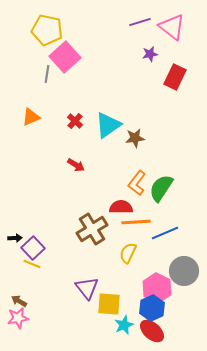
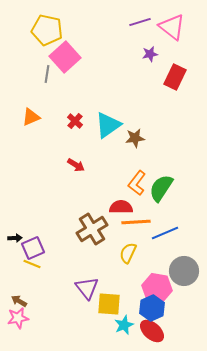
purple square: rotated 20 degrees clockwise
pink hexagon: rotated 16 degrees counterclockwise
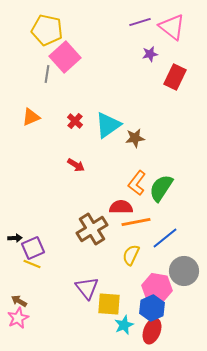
orange line: rotated 8 degrees counterclockwise
blue line: moved 5 px down; rotated 16 degrees counterclockwise
yellow semicircle: moved 3 px right, 2 px down
pink star: rotated 15 degrees counterclockwise
red ellipse: rotated 70 degrees clockwise
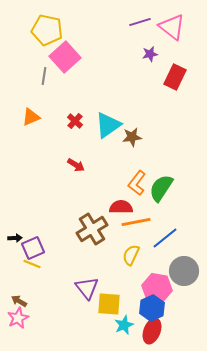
gray line: moved 3 px left, 2 px down
brown star: moved 3 px left, 1 px up
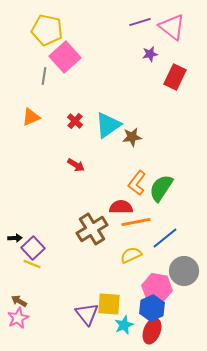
purple square: rotated 20 degrees counterclockwise
yellow semicircle: rotated 40 degrees clockwise
purple triangle: moved 26 px down
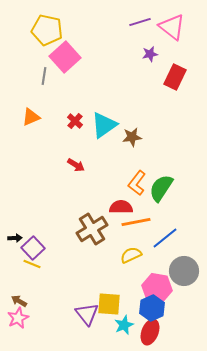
cyan triangle: moved 4 px left
red ellipse: moved 2 px left, 1 px down
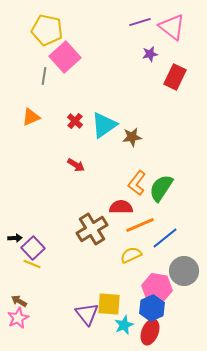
orange line: moved 4 px right, 3 px down; rotated 12 degrees counterclockwise
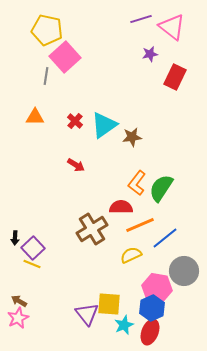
purple line: moved 1 px right, 3 px up
gray line: moved 2 px right
orange triangle: moved 4 px right; rotated 24 degrees clockwise
black arrow: rotated 96 degrees clockwise
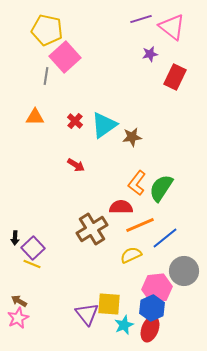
pink hexagon: rotated 16 degrees counterclockwise
red ellipse: moved 3 px up
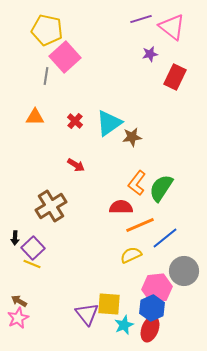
cyan triangle: moved 5 px right, 2 px up
brown cross: moved 41 px left, 23 px up
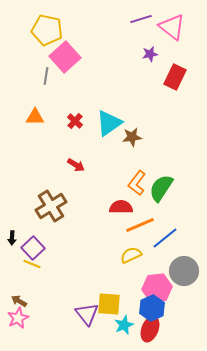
black arrow: moved 3 px left
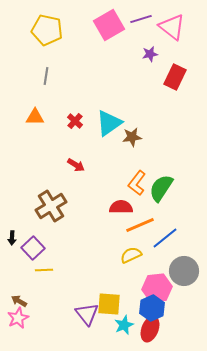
pink square: moved 44 px right, 32 px up; rotated 12 degrees clockwise
yellow line: moved 12 px right, 6 px down; rotated 24 degrees counterclockwise
